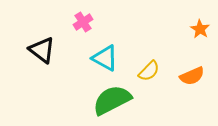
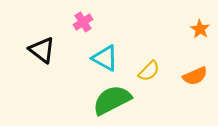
orange semicircle: moved 3 px right
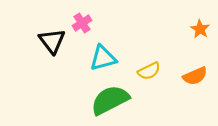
pink cross: moved 1 px left, 1 px down
black triangle: moved 10 px right, 9 px up; rotated 16 degrees clockwise
cyan triangle: moved 2 px left; rotated 44 degrees counterclockwise
yellow semicircle: rotated 20 degrees clockwise
green semicircle: moved 2 px left
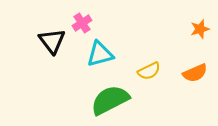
orange star: rotated 24 degrees clockwise
cyan triangle: moved 3 px left, 4 px up
orange semicircle: moved 3 px up
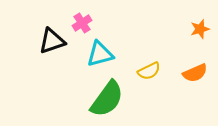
black triangle: rotated 48 degrees clockwise
green semicircle: moved 3 px left, 1 px up; rotated 153 degrees clockwise
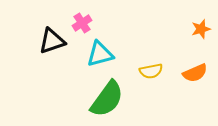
orange star: moved 1 px right
yellow semicircle: moved 2 px right; rotated 15 degrees clockwise
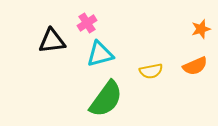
pink cross: moved 5 px right
black triangle: rotated 12 degrees clockwise
orange semicircle: moved 7 px up
green semicircle: moved 1 px left
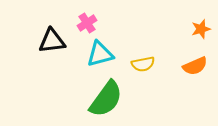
yellow semicircle: moved 8 px left, 7 px up
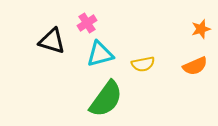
black triangle: rotated 24 degrees clockwise
